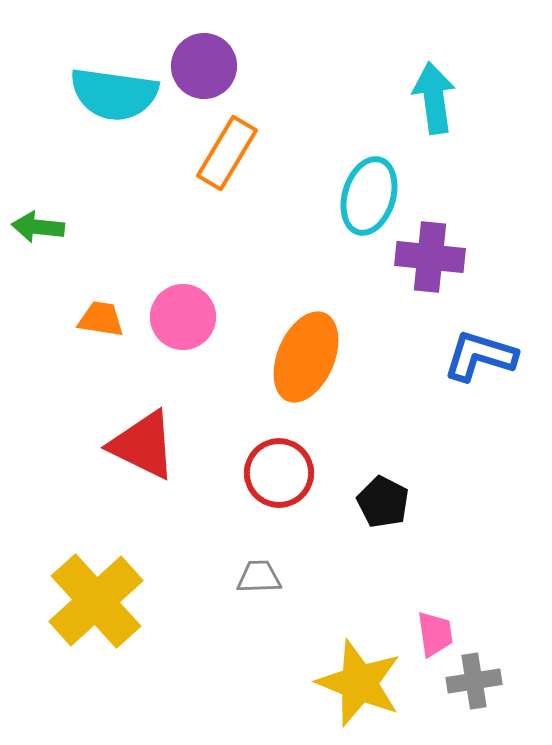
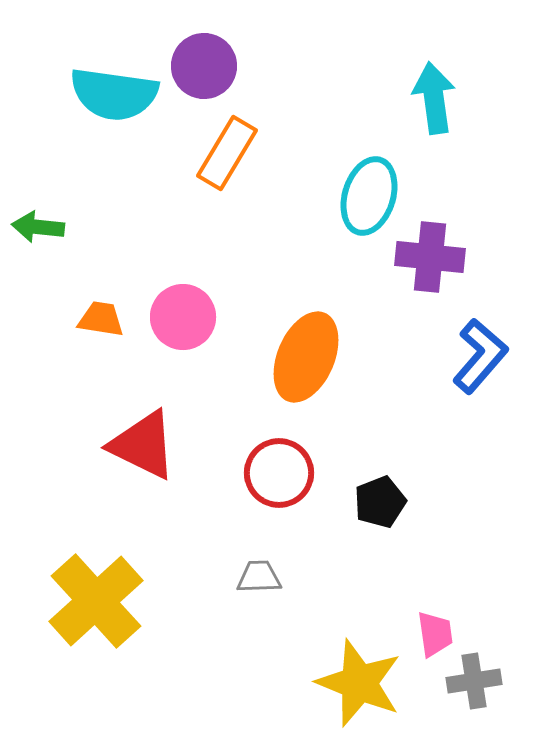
blue L-shape: rotated 114 degrees clockwise
black pentagon: moved 3 px left; rotated 24 degrees clockwise
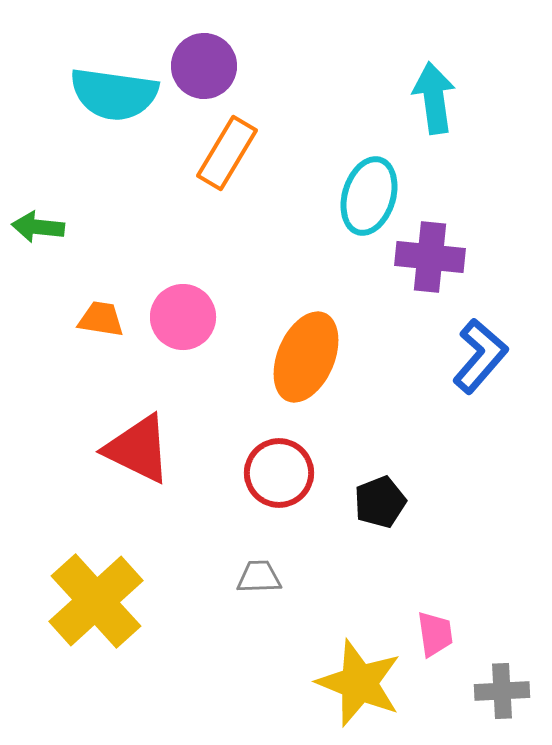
red triangle: moved 5 px left, 4 px down
gray cross: moved 28 px right, 10 px down; rotated 6 degrees clockwise
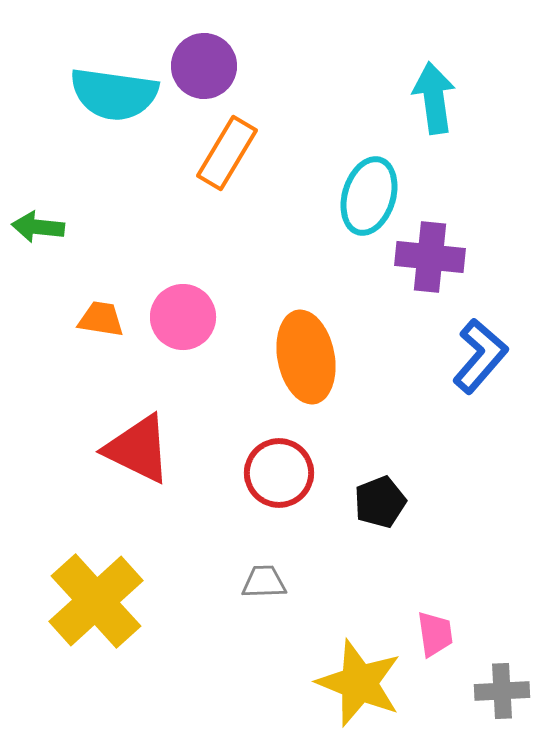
orange ellipse: rotated 34 degrees counterclockwise
gray trapezoid: moved 5 px right, 5 px down
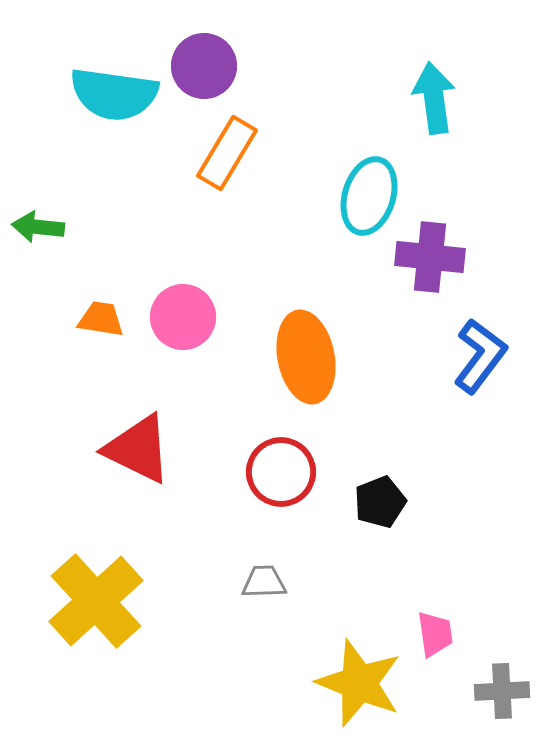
blue L-shape: rotated 4 degrees counterclockwise
red circle: moved 2 px right, 1 px up
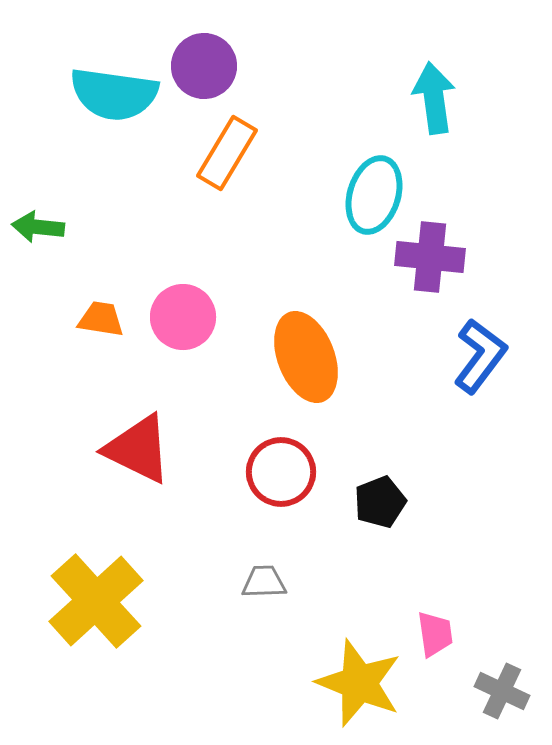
cyan ellipse: moved 5 px right, 1 px up
orange ellipse: rotated 10 degrees counterclockwise
gray cross: rotated 28 degrees clockwise
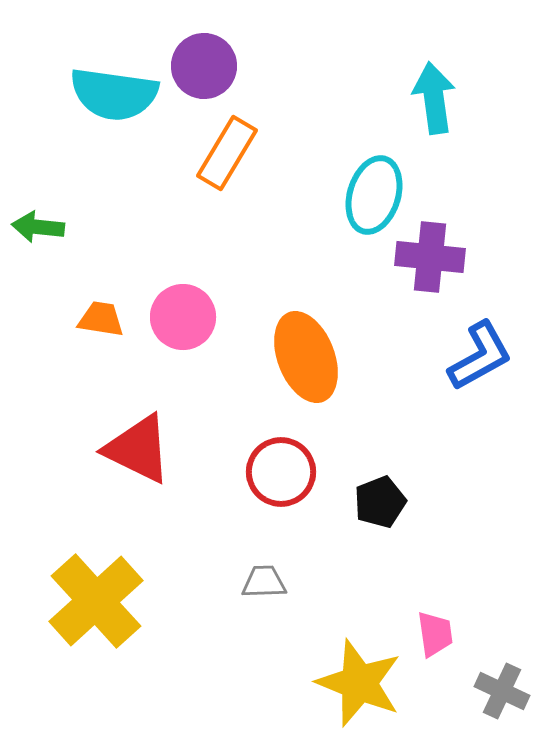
blue L-shape: rotated 24 degrees clockwise
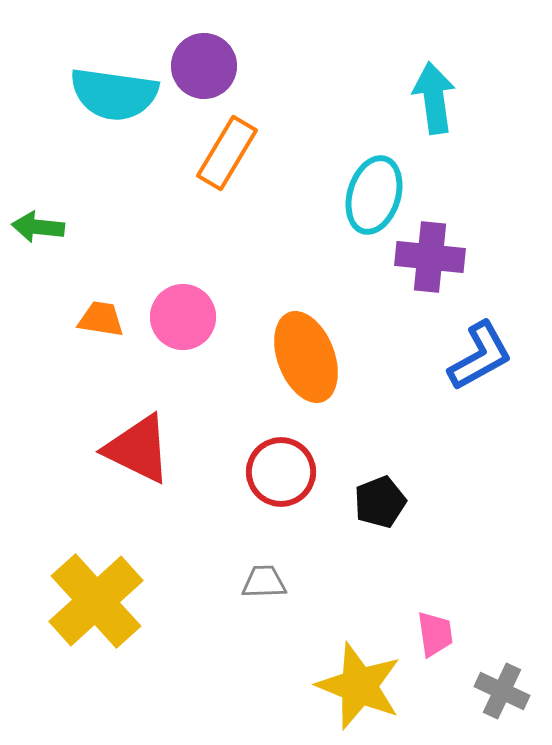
yellow star: moved 3 px down
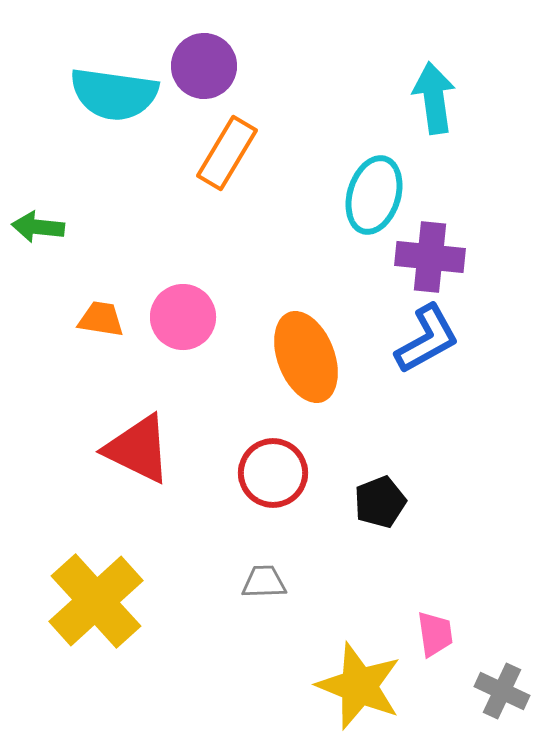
blue L-shape: moved 53 px left, 17 px up
red circle: moved 8 px left, 1 px down
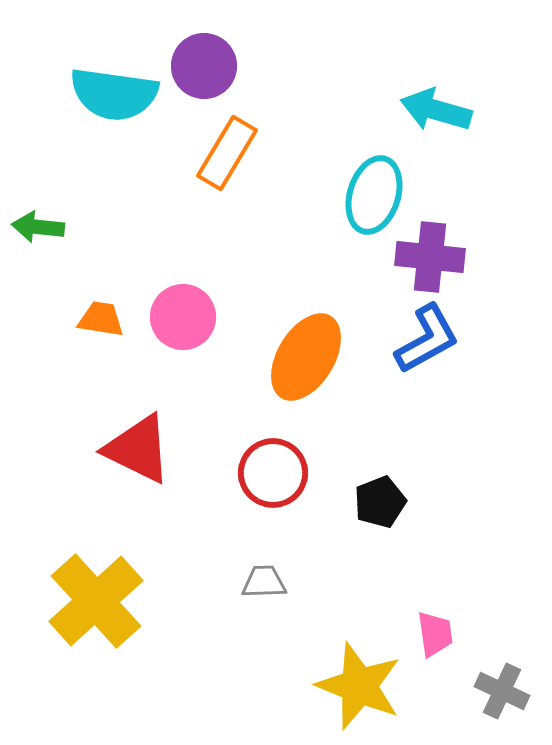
cyan arrow: moved 2 px right, 12 px down; rotated 66 degrees counterclockwise
orange ellipse: rotated 52 degrees clockwise
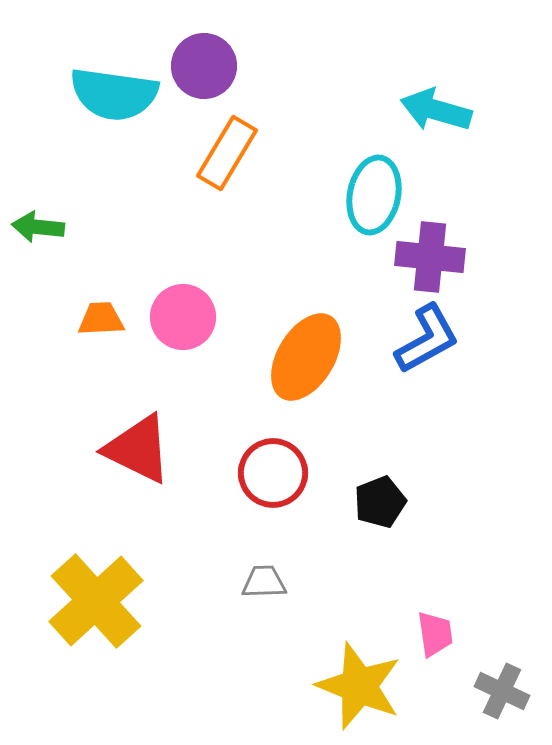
cyan ellipse: rotated 6 degrees counterclockwise
orange trapezoid: rotated 12 degrees counterclockwise
